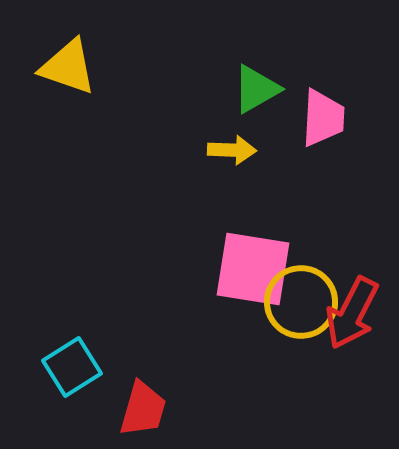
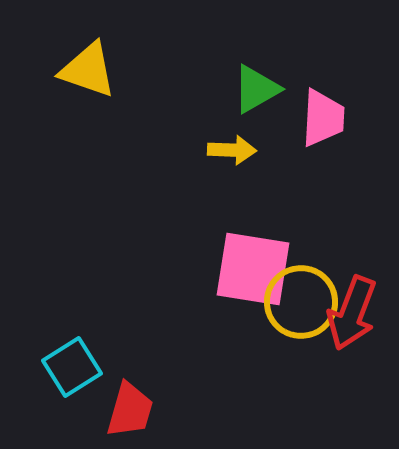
yellow triangle: moved 20 px right, 3 px down
red arrow: rotated 6 degrees counterclockwise
red trapezoid: moved 13 px left, 1 px down
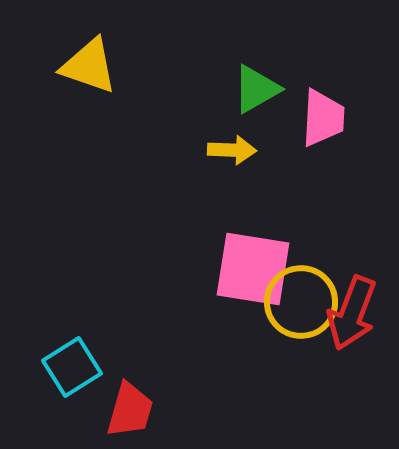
yellow triangle: moved 1 px right, 4 px up
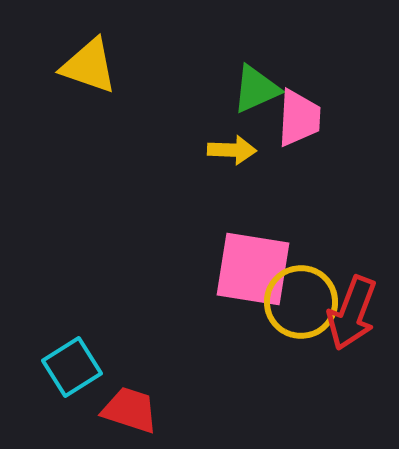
green triangle: rotated 6 degrees clockwise
pink trapezoid: moved 24 px left
red trapezoid: rotated 88 degrees counterclockwise
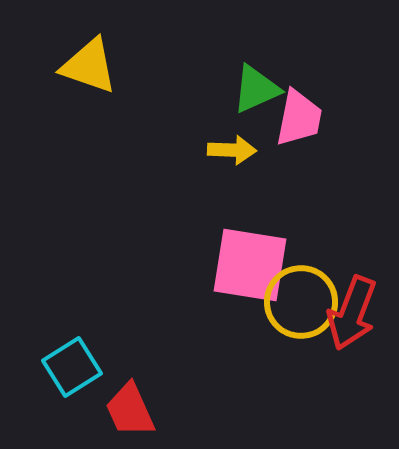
pink trapezoid: rotated 8 degrees clockwise
pink square: moved 3 px left, 4 px up
red trapezoid: rotated 132 degrees counterclockwise
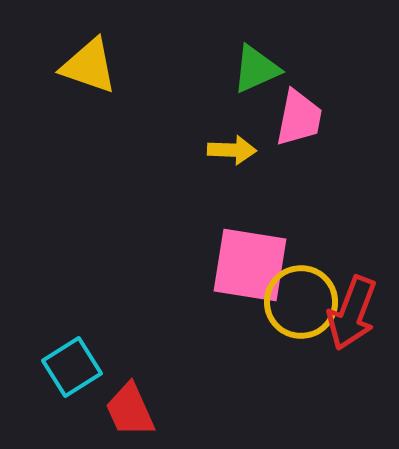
green triangle: moved 20 px up
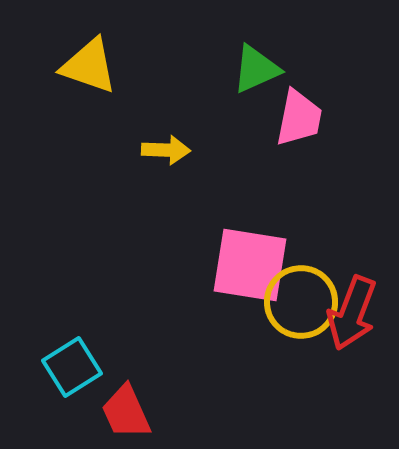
yellow arrow: moved 66 px left
red trapezoid: moved 4 px left, 2 px down
